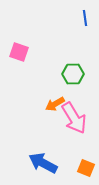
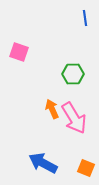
orange arrow: moved 3 px left, 5 px down; rotated 96 degrees clockwise
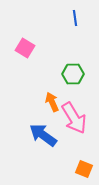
blue line: moved 10 px left
pink square: moved 6 px right, 4 px up; rotated 12 degrees clockwise
orange arrow: moved 7 px up
blue arrow: moved 28 px up; rotated 8 degrees clockwise
orange square: moved 2 px left, 1 px down
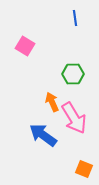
pink square: moved 2 px up
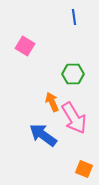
blue line: moved 1 px left, 1 px up
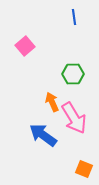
pink square: rotated 18 degrees clockwise
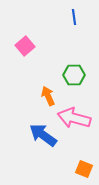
green hexagon: moved 1 px right, 1 px down
orange arrow: moved 4 px left, 6 px up
pink arrow: rotated 136 degrees clockwise
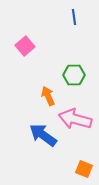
pink arrow: moved 1 px right, 1 px down
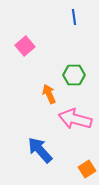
orange arrow: moved 1 px right, 2 px up
blue arrow: moved 3 px left, 15 px down; rotated 12 degrees clockwise
orange square: moved 3 px right; rotated 36 degrees clockwise
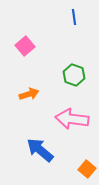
green hexagon: rotated 20 degrees clockwise
orange arrow: moved 20 px left; rotated 96 degrees clockwise
pink arrow: moved 3 px left; rotated 8 degrees counterclockwise
blue arrow: rotated 8 degrees counterclockwise
orange square: rotated 18 degrees counterclockwise
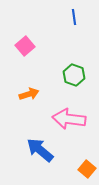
pink arrow: moved 3 px left
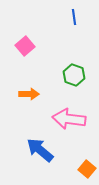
orange arrow: rotated 18 degrees clockwise
